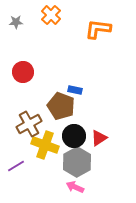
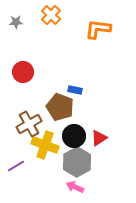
brown pentagon: moved 1 px left, 1 px down
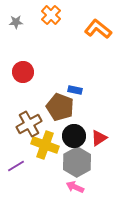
orange L-shape: rotated 32 degrees clockwise
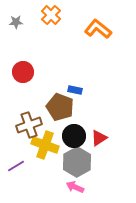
brown cross: moved 1 px down; rotated 10 degrees clockwise
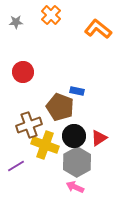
blue rectangle: moved 2 px right, 1 px down
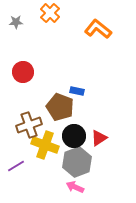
orange cross: moved 1 px left, 2 px up
gray hexagon: rotated 8 degrees clockwise
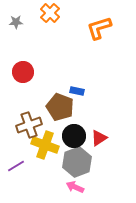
orange L-shape: moved 1 px right, 1 px up; rotated 56 degrees counterclockwise
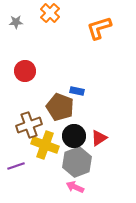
red circle: moved 2 px right, 1 px up
purple line: rotated 12 degrees clockwise
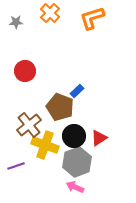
orange L-shape: moved 7 px left, 10 px up
blue rectangle: rotated 56 degrees counterclockwise
brown cross: rotated 20 degrees counterclockwise
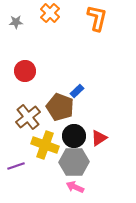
orange L-shape: moved 5 px right; rotated 120 degrees clockwise
brown cross: moved 1 px left, 8 px up
gray hexagon: moved 3 px left; rotated 20 degrees clockwise
